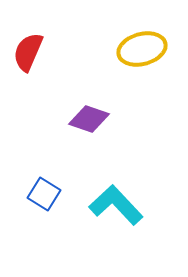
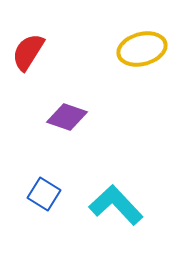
red semicircle: rotated 9 degrees clockwise
purple diamond: moved 22 px left, 2 px up
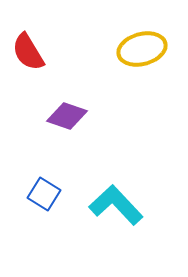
red semicircle: rotated 63 degrees counterclockwise
purple diamond: moved 1 px up
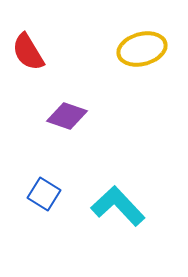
cyan L-shape: moved 2 px right, 1 px down
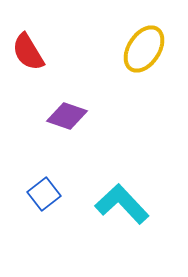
yellow ellipse: moved 2 px right; rotated 42 degrees counterclockwise
blue square: rotated 20 degrees clockwise
cyan L-shape: moved 4 px right, 2 px up
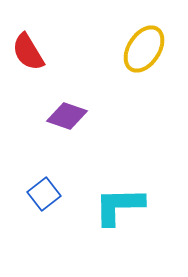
cyan L-shape: moved 3 px left, 2 px down; rotated 48 degrees counterclockwise
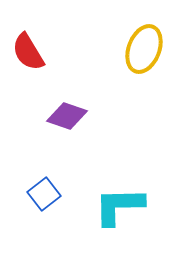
yellow ellipse: rotated 12 degrees counterclockwise
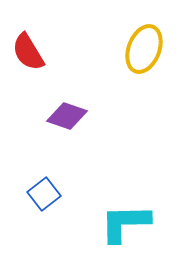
cyan L-shape: moved 6 px right, 17 px down
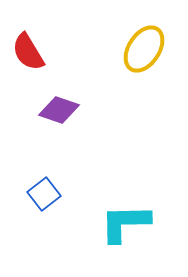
yellow ellipse: rotated 12 degrees clockwise
purple diamond: moved 8 px left, 6 px up
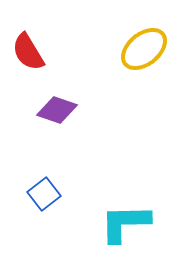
yellow ellipse: rotated 18 degrees clockwise
purple diamond: moved 2 px left
